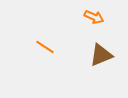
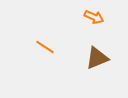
brown triangle: moved 4 px left, 3 px down
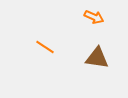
brown triangle: rotated 30 degrees clockwise
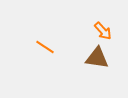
orange arrow: moved 9 px right, 14 px down; rotated 24 degrees clockwise
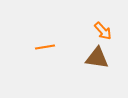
orange line: rotated 42 degrees counterclockwise
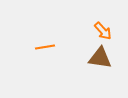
brown triangle: moved 3 px right
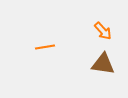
brown triangle: moved 3 px right, 6 px down
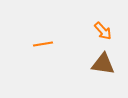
orange line: moved 2 px left, 3 px up
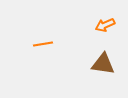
orange arrow: moved 2 px right, 6 px up; rotated 108 degrees clockwise
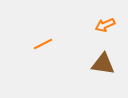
orange line: rotated 18 degrees counterclockwise
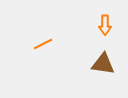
orange arrow: rotated 66 degrees counterclockwise
